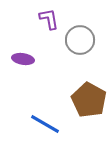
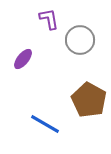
purple ellipse: rotated 60 degrees counterclockwise
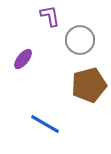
purple L-shape: moved 1 px right, 3 px up
brown pentagon: moved 15 px up; rotated 28 degrees clockwise
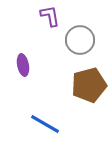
purple ellipse: moved 6 px down; rotated 50 degrees counterclockwise
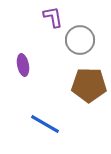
purple L-shape: moved 3 px right, 1 px down
brown pentagon: rotated 16 degrees clockwise
